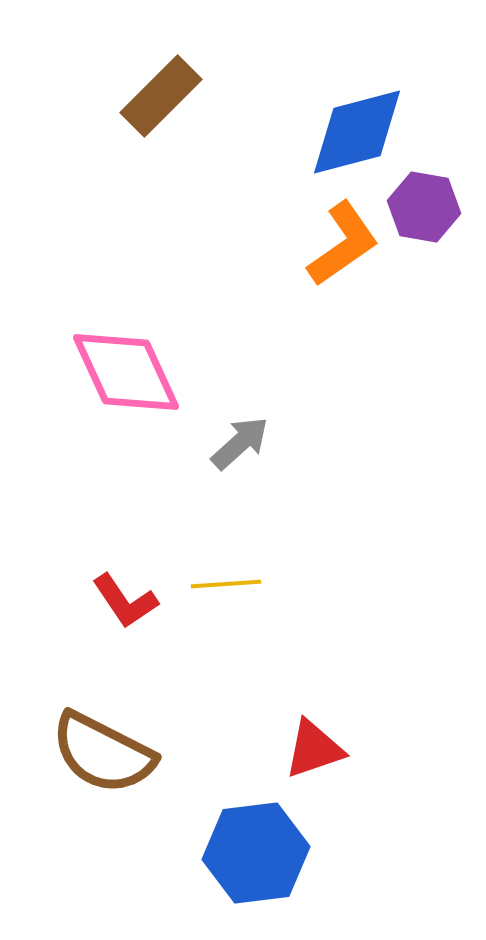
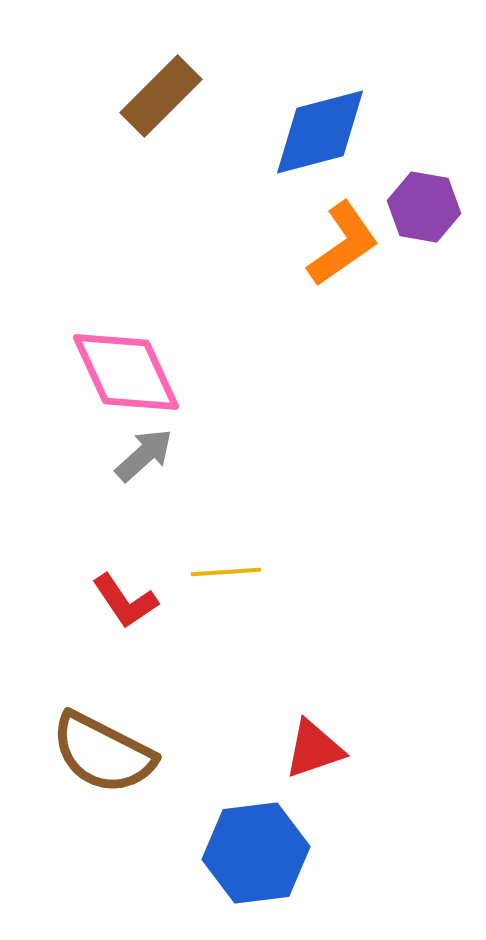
blue diamond: moved 37 px left
gray arrow: moved 96 px left, 12 px down
yellow line: moved 12 px up
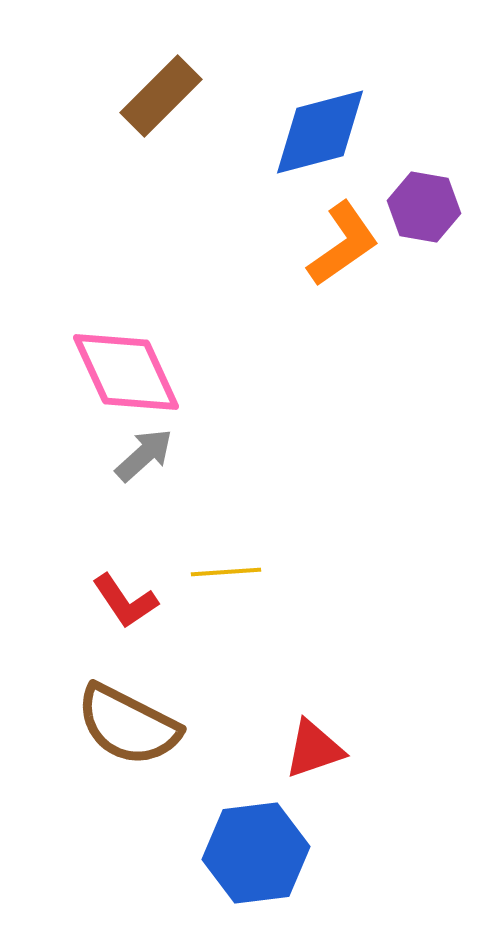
brown semicircle: moved 25 px right, 28 px up
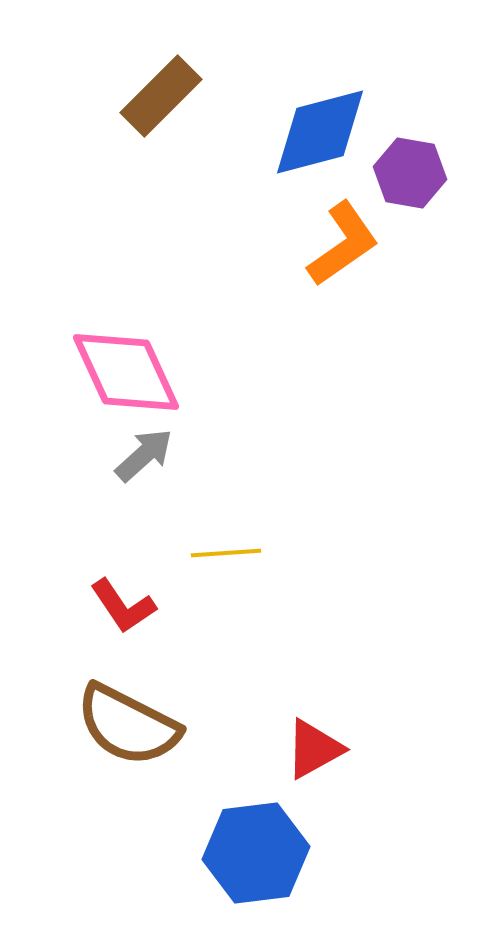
purple hexagon: moved 14 px left, 34 px up
yellow line: moved 19 px up
red L-shape: moved 2 px left, 5 px down
red triangle: rotated 10 degrees counterclockwise
